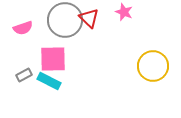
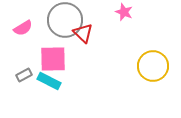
red triangle: moved 6 px left, 15 px down
pink semicircle: rotated 12 degrees counterclockwise
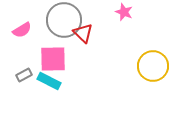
gray circle: moved 1 px left
pink semicircle: moved 1 px left, 2 px down
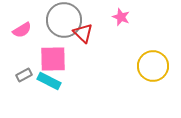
pink star: moved 3 px left, 5 px down
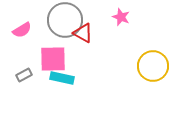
gray circle: moved 1 px right
red triangle: rotated 15 degrees counterclockwise
cyan rectangle: moved 13 px right, 3 px up; rotated 15 degrees counterclockwise
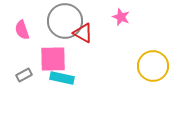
gray circle: moved 1 px down
pink semicircle: rotated 102 degrees clockwise
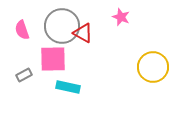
gray circle: moved 3 px left, 5 px down
yellow circle: moved 1 px down
cyan rectangle: moved 6 px right, 9 px down
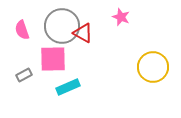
cyan rectangle: rotated 35 degrees counterclockwise
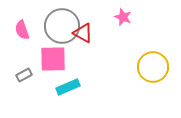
pink star: moved 2 px right
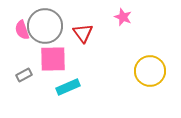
gray circle: moved 17 px left
red triangle: rotated 25 degrees clockwise
yellow circle: moved 3 px left, 4 px down
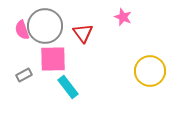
cyan rectangle: rotated 75 degrees clockwise
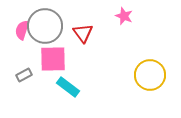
pink star: moved 1 px right, 1 px up
pink semicircle: rotated 36 degrees clockwise
yellow circle: moved 4 px down
cyan rectangle: rotated 15 degrees counterclockwise
